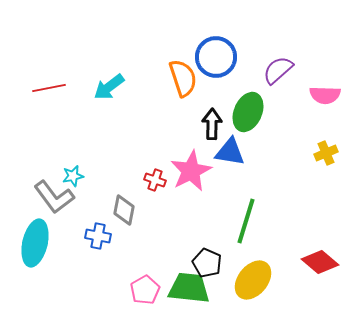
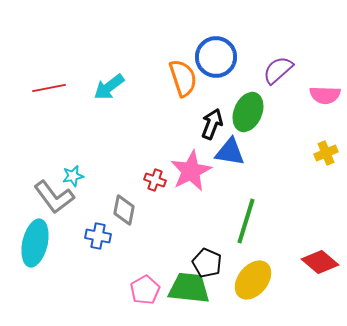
black arrow: rotated 20 degrees clockwise
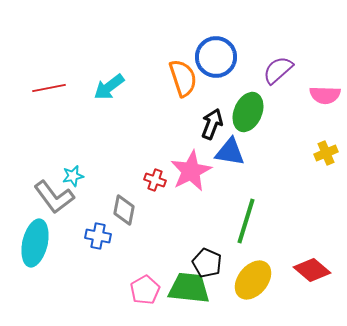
red diamond: moved 8 px left, 8 px down
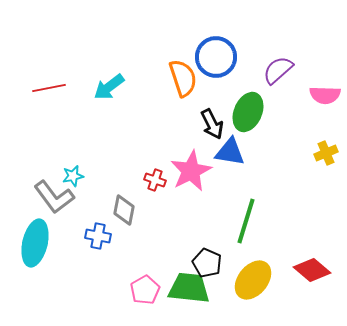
black arrow: rotated 132 degrees clockwise
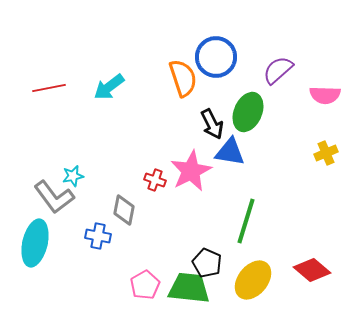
pink pentagon: moved 5 px up
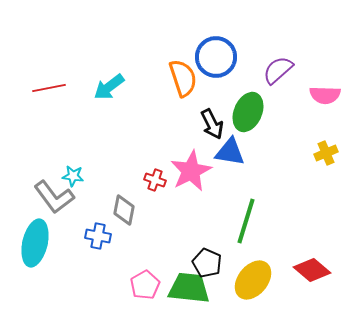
cyan star: rotated 20 degrees clockwise
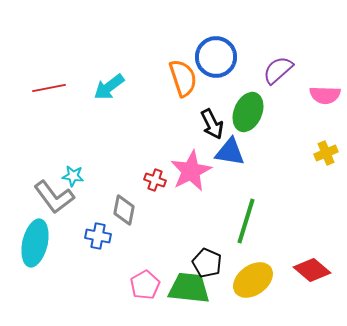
yellow ellipse: rotated 15 degrees clockwise
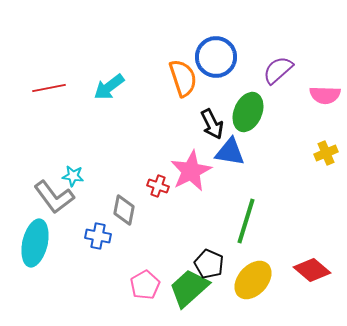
red cross: moved 3 px right, 6 px down
black pentagon: moved 2 px right, 1 px down
yellow ellipse: rotated 12 degrees counterclockwise
green trapezoid: rotated 48 degrees counterclockwise
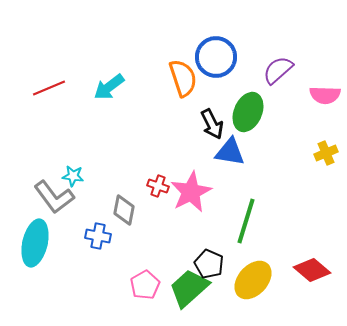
red line: rotated 12 degrees counterclockwise
pink star: moved 21 px down
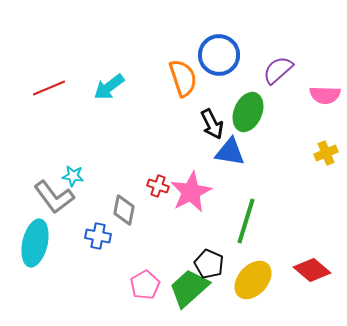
blue circle: moved 3 px right, 2 px up
